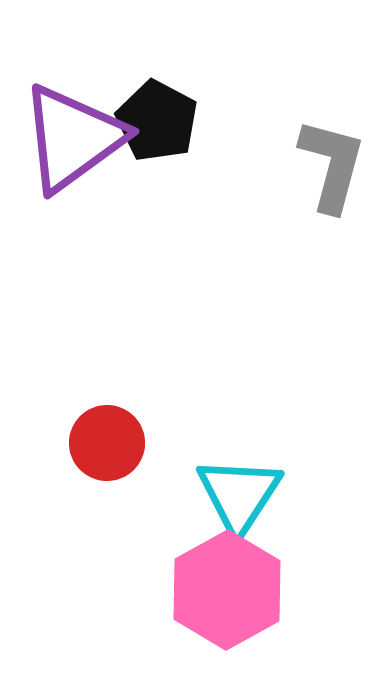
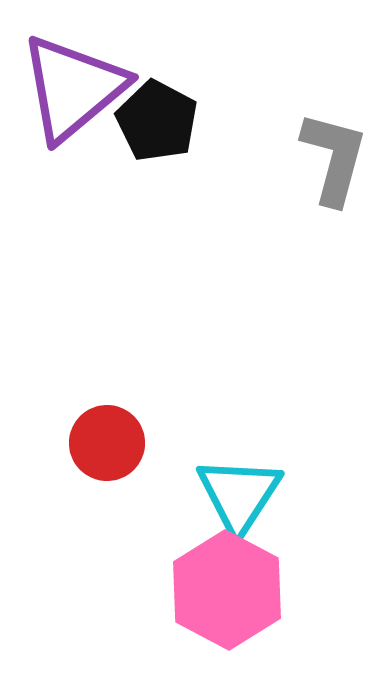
purple triangle: moved 50 px up; rotated 4 degrees counterclockwise
gray L-shape: moved 2 px right, 7 px up
pink hexagon: rotated 3 degrees counterclockwise
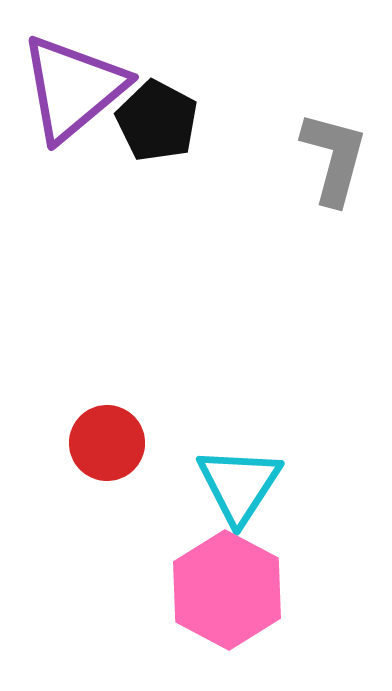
cyan triangle: moved 10 px up
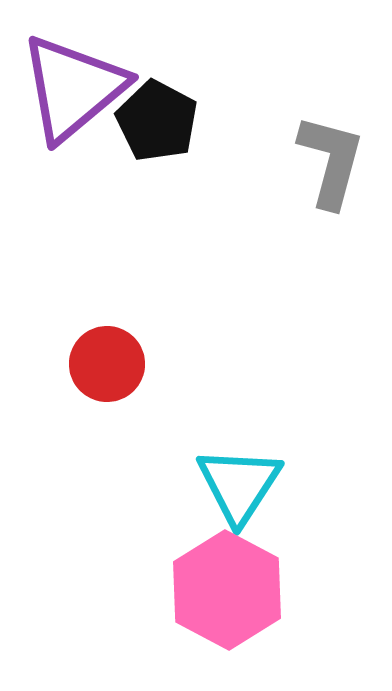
gray L-shape: moved 3 px left, 3 px down
red circle: moved 79 px up
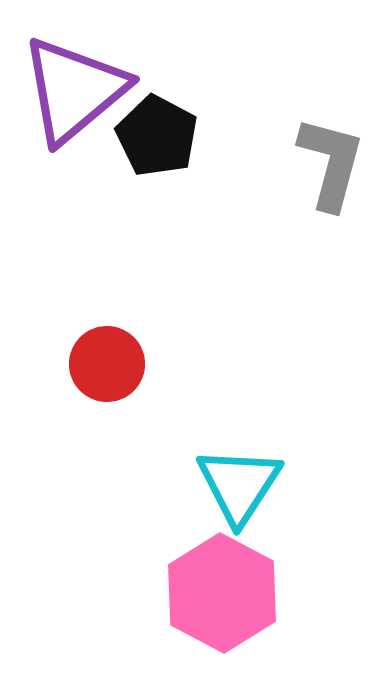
purple triangle: moved 1 px right, 2 px down
black pentagon: moved 15 px down
gray L-shape: moved 2 px down
pink hexagon: moved 5 px left, 3 px down
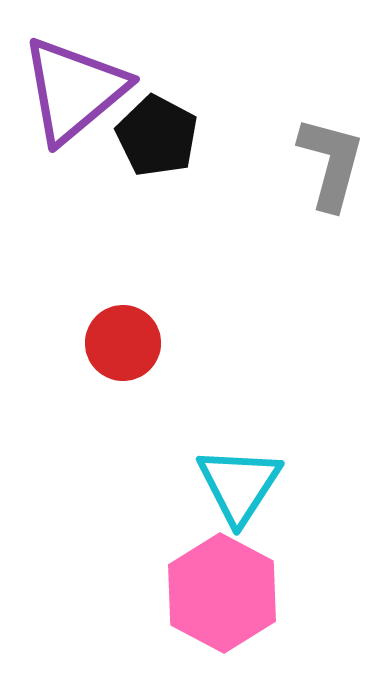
red circle: moved 16 px right, 21 px up
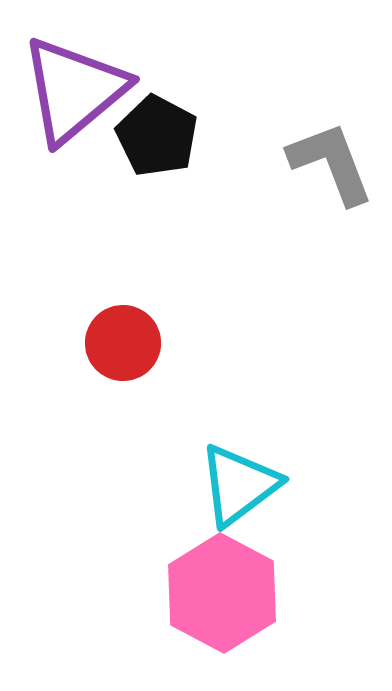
gray L-shape: rotated 36 degrees counterclockwise
cyan triangle: rotated 20 degrees clockwise
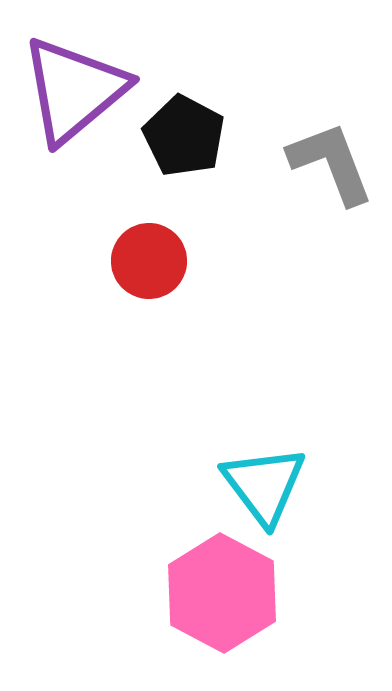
black pentagon: moved 27 px right
red circle: moved 26 px right, 82 px up
cyan triangle: moved 25 px right; rotated 30 degrees counterclockwise
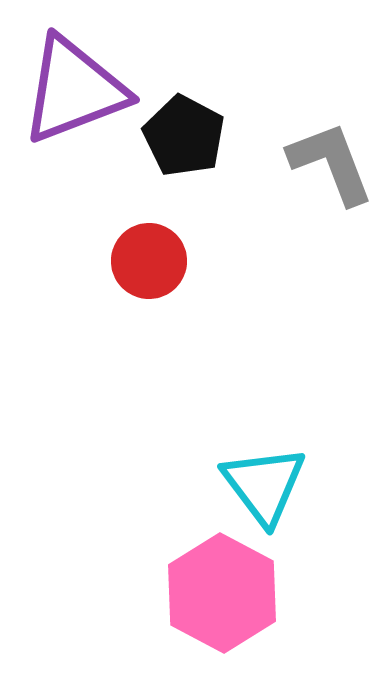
purple triangle: rotated 19 degrees clockwise
